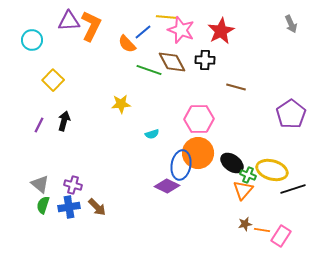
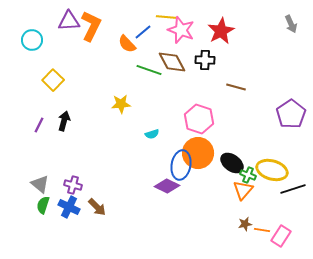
pink hexagon: rotated 20 degrees clockwise
blue cross: rotated 35 degrees clockwise
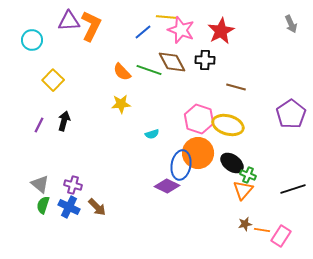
orange semicircle: moved 5 px left, 28 px down
yellow ellipse: moved 44 px left, 45 px up
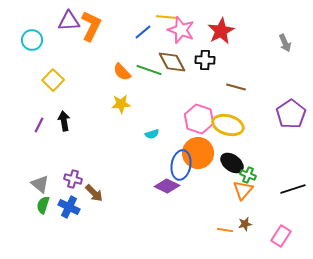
gray arrow: moved 6 px left, 19 px down
black arrow: rotated 24 degrees counterclockwise
purple cross: moved 6 px up
brown arrow: moved 3 px left, 14 px up
orange line: moved 37 px left
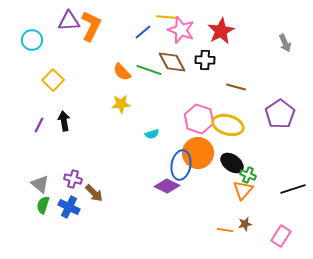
purple pentagon: moved 11 px left
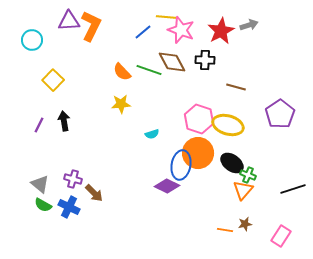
gray arrow: moved 36 px left, 18 px up; rotated 84 degrees counterclockwise
green semicircle: rotated 78 degrees counterclockwise
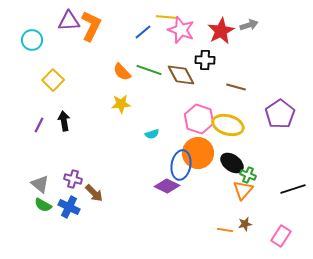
brown diamond: moved 9 px right, 13 px down
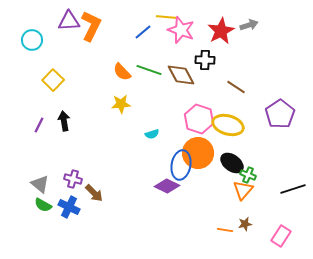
brown line: rotated 18 degrees clockwise
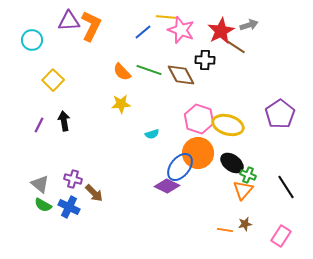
brown line: moved 40 px up
blue ellipse: moved 1 px left, 2 px down; rotated 28 degrees clockwise
black line: moved 7 px left, 2 px up; rotated 75 degrees clockwise
